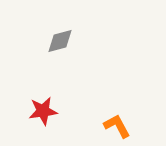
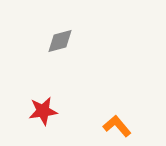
orange L-shape: rotated 12 degrees counterclockwise
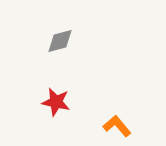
red star: moved 13 px right, 9 px up; rotated 20 degrees clockwise
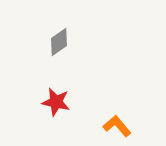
gray diamond: moved 1 px left, 1 px down; rotated 20 degrees counterclockwise
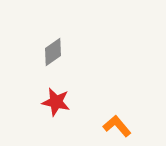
gray diamond: moved 6 px left, 10 px down
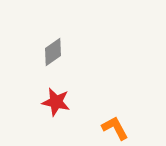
orange L-shape: moved 2 px left, 2 px down; rotated 12 degrees clockwise
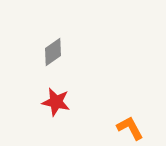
orange L-shape: moved 15 px right
